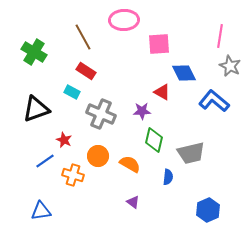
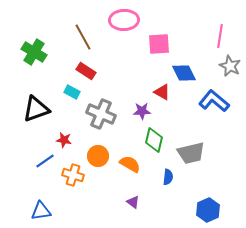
red star: rotated 14 degrees counterclockwise
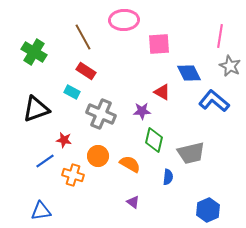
blue diamond: moved 5 px right
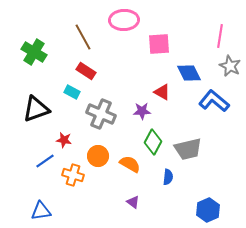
green diamond: moved 1 px left, 2 px down; rotated 15 degrees clockwise
gray trapezoid: moved 3 px left, 4 px up
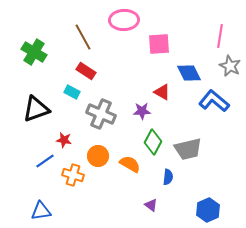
purple triangle: moved 18 px right, 3 px down
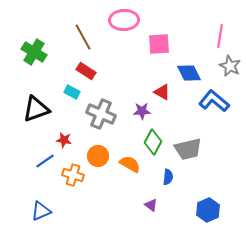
blue triangle: rotated 15 degrees counterclockwise
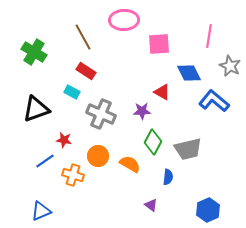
pink line: moved 11 px left
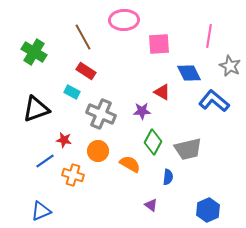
orange circle: moved 5 px up
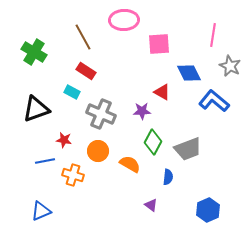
pink line: moved 4 px right, 1 px up
gray trapezoid: rotated 8 degrees counterclockwise
blue line: rotated 24 degrees clockwise
